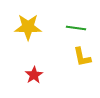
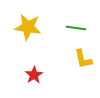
yellow star: rotated 8 degrees clockwise
yellow L-shape: moved 1 px right, 2 px down
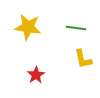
red star: moved 2 px right
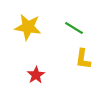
green line: moved 2 px left; rotated 24 degrees clockwise
yellow L-shape: rotated 20 degrees clockwise
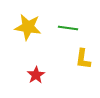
green line: moved 6 px left; rotated 24 degrees counterclockwise
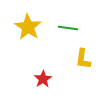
yellow star: rotated 24 degrees clockwise
red star: moved 7 px right, 4 px down
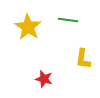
green line: moved 8 px up
red star: moved 1 px right; rotated 24 degrees counterclockwise
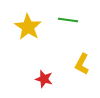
yellow L-shape: moved 1 px left, 5 px down; rotated 20 degrees clockwise
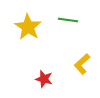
yellow L-shape: rotated 20 degrees clockwise
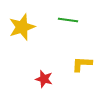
yellow star: moved 6 px left; rotated 20 degrees clockwise
yellow L-shape: rotated 45 degrees clockwise
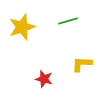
green line: moved 1 px down; rotated 24 degrees counterclockwise
